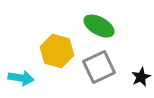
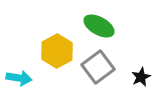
yellow hexagon: rotated 16 degrees clockwise
gray square: moved 1 px left; rotated 12 degrees counterclockwise
cyan arrow: moved 2 px left
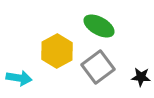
black star: rotated 30 degrees clockwise
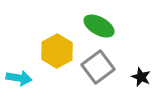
black star: rotated 18 degrees clockwise
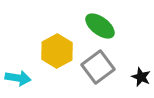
green ellipse: moved 1 px right; rotated 8 degrees clockwise
cyan arrow: moved 1 px left
